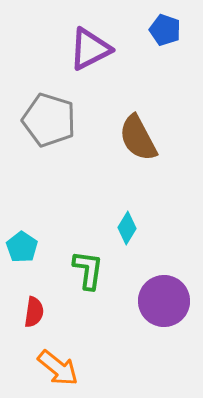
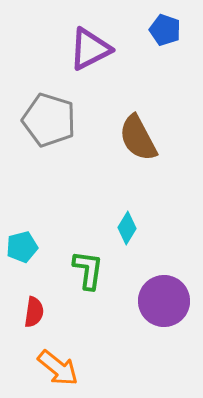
cyan pentagon: rotated 24 degrees clockwise
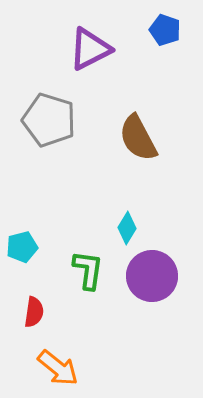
purple circle: moved 12 px left, 25 px up
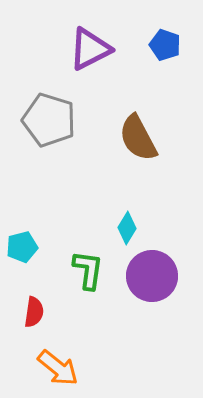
blue pentagon: moved 15 px down
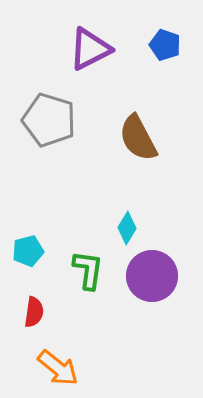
cyan pentagon: moved 6 px right, 4 px down
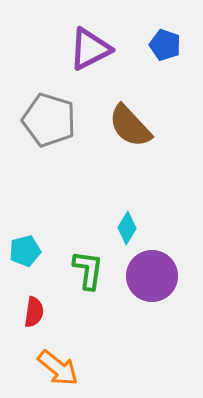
brown semicircle: moved 8 px left, 12 px up; rotated 15 degrees counterclockwise
cyan pentagon: moved 3 px left
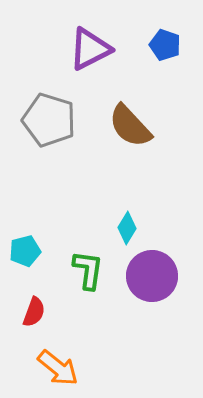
red semicircle: rotated 12 degrees clockwise
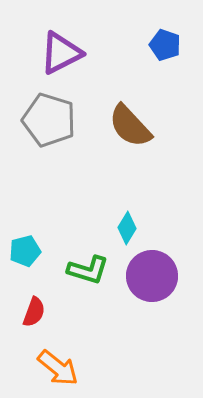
purple triangle: moved 29 px left, 4 px down
green L-shape: rotated 99 degrees clockwise
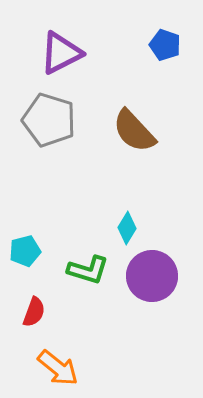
brown semicircle: moved 4 px right, 5 px down
